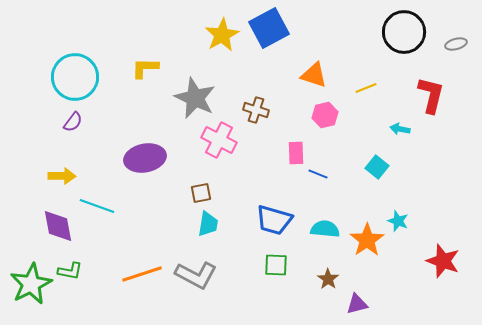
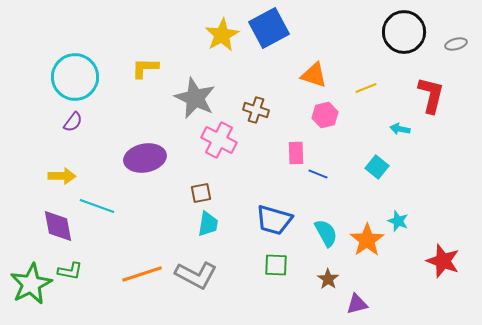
cyan semicircle: moved 1 px right, 4 px down; rotated 56 degrees clockwise
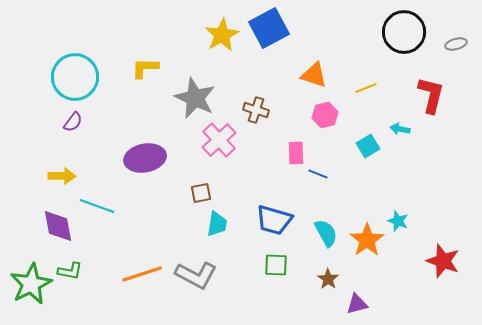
pink cross: rotated 20 degrees clockwise
cyan square: moved 9 px left, 21 px up; rotated 20 degrees clockwise
cyan trapezoid: moved 9 px right
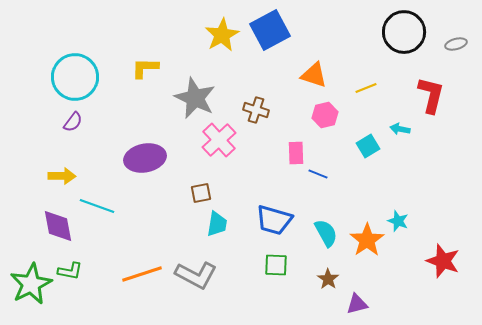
blue square: moved 1 px right, 2 px down
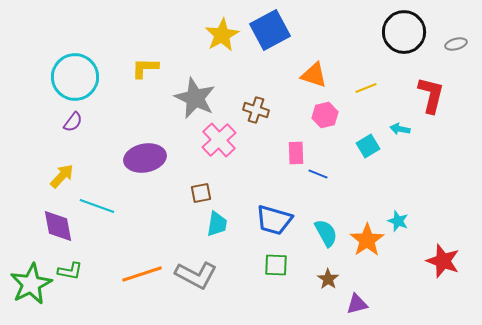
yellow arrow: rotated 48 degrees counterclockwise
